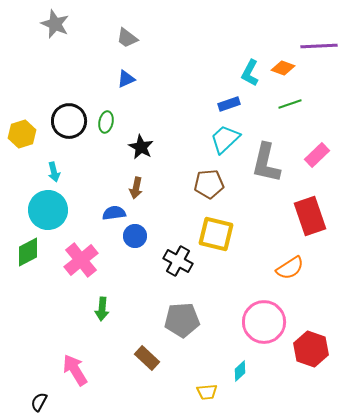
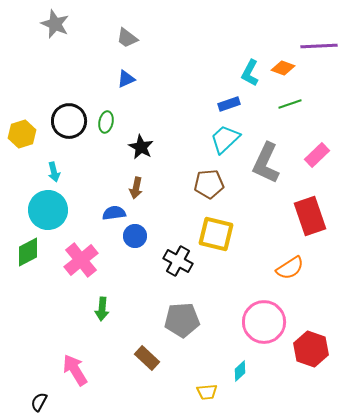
gray L-shape: rotated 12 degrees clockwise
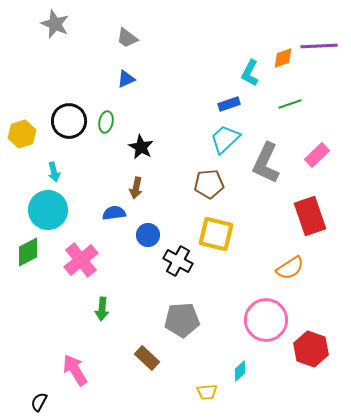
orange diamond: moved 10 px up; rotated 40 degrees counterclockwise
blue circle: moved 13 px right, 1 px up
pink circle: moved 2 px right, 2 px up
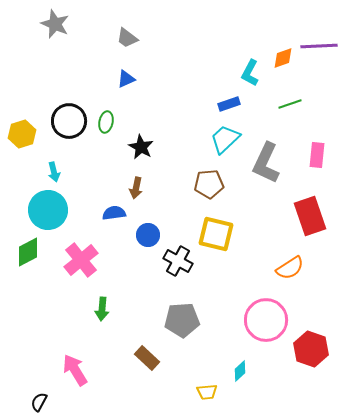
pink rectangle: rotated 40 degrees counterclockwise
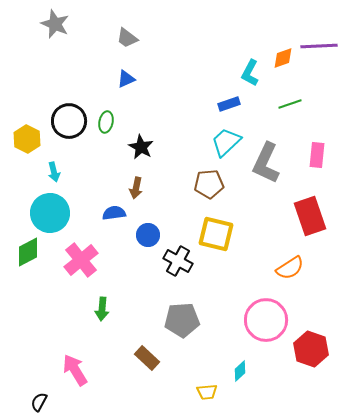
yellow hexagon: moved 5 px right, 5 px down; rotated 16 degrees counterclockwise
cyan trapezoid: moved 1 px right, 3 px down
cyan circle: moved 2 px right, 3 px down
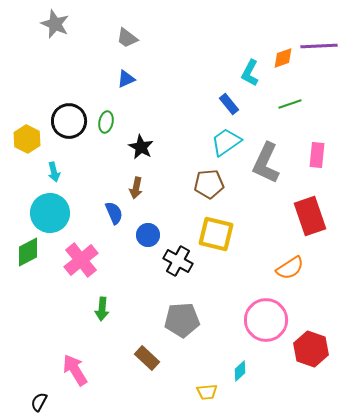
blue rectangle: rotated 70 degrees clockwise
cyan trapezoid: rotated 8 degrees clockwise
blue semicircle: rotated 75 degrees clockwise
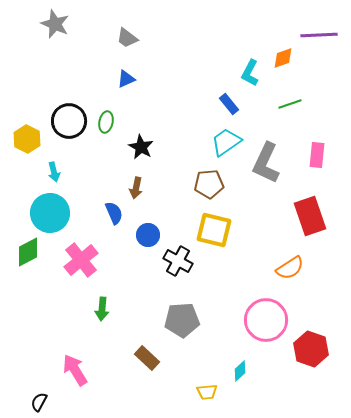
purple line: moved 11 px up
yellow square: moved 2 px left, 4 px up
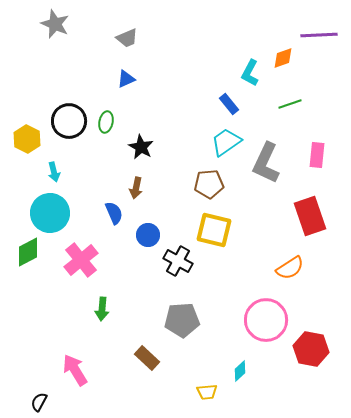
gray trapezoid: rotated 60 degrees counterclockwise
red hexagon: rotated 8 degrees counterclockwise
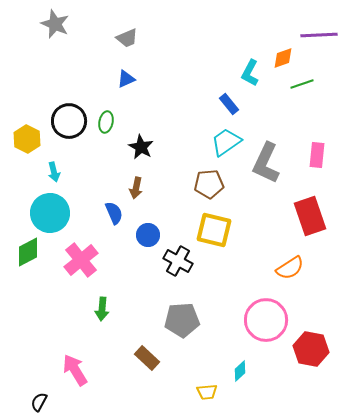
green line: moved 12 px right, 20 px up
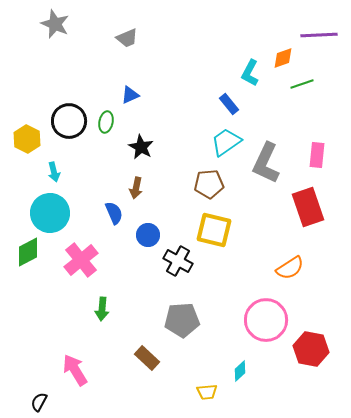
blue triangle: moved 4 px right, 16 px down
red rectangle: moved 2 px left, 9 px up
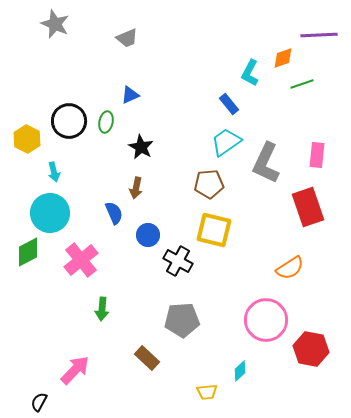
pink arrow: rotated 76 degrees clockwise
